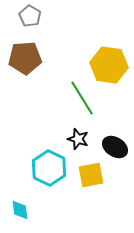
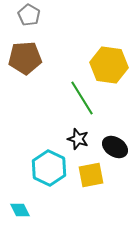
gray pentagon: moved 1 px left, 1 px up
cyan diamond: rotated 20 degrees counterclockwise
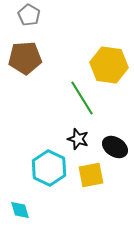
cyan diamond: rotated 10 degrees clockwise
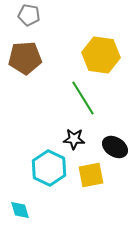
gray pentagon: rotated 20 degrees counterclockwise
yellow hexagon: moved 8 px left, 10 px up
green line: moved 1 px right
black star: moved 4 px left; rotated 15 degrees counterclockwise
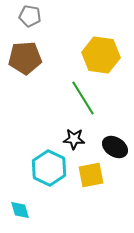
gray pentagon: moved 1 px right, 1 px down
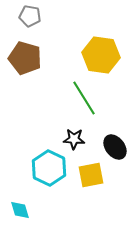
brown pentagon: rotated 20 degrees clockwise
green line: moved 1 px right
black ellipse: rotated 20 degrees clockwise
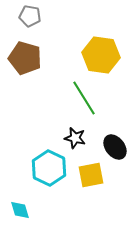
black star: moved 1 px right, 1 px up; rotated 10 degrees clockwise
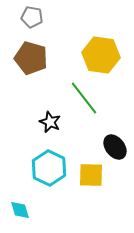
gray pentagon: moved 2 px right, 1 px down
brown pentagon: moved 6 px right
green line: rotated 6 degrees counterclockwise
black star: moved 25 px left, 16 px up; rotated 10 degrees clockwise
yellow square: rotated 12 degrees clockwise
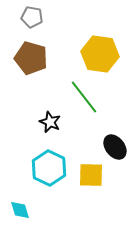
yellow hexagon: moved 1 px left, 1 px up
green line: moved 1 px up
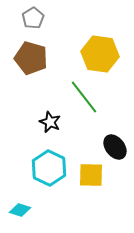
gray pentagon: moved 1 px right, 1 px down; rotated 30 degrees clockwise
cyan diamond: rotated 55 degrees counterclockwise
